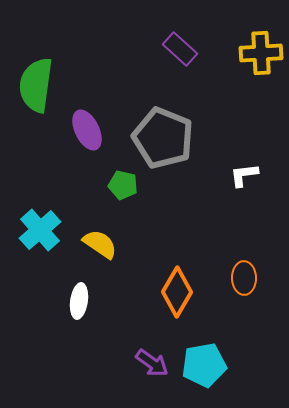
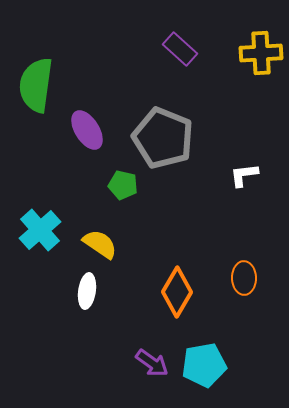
purple ellipse: rotated 6 degrees counterclockwise
white ellipse: moved 8 px right, 10 px up
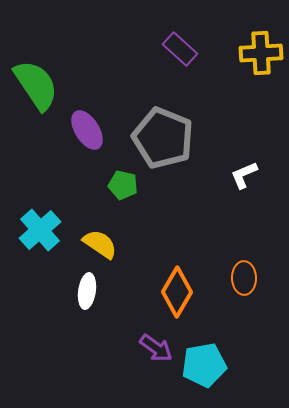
green semicircle: rotated 138 degrees clockwise
white L-shape: rotated 16 degrees counterclockwise
purple arrow: moved 4 px right, 15 px up
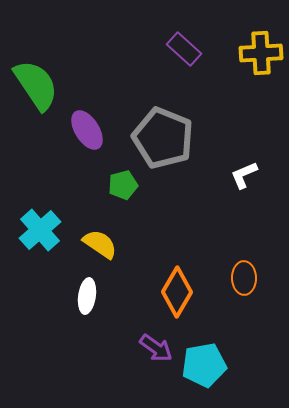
purple rectangle: moved 4 px right
green pentagon: rotated 28 degrees counterclockwise
white ellipse: moved 5 px down
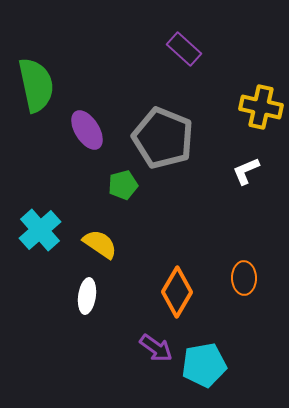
yellow cross: moved 54 px down; rotated 15 degrees clockwise
green semicircle: rotated 22 degrees clockwise
white L-shape: moved 2 px right, 4 px up
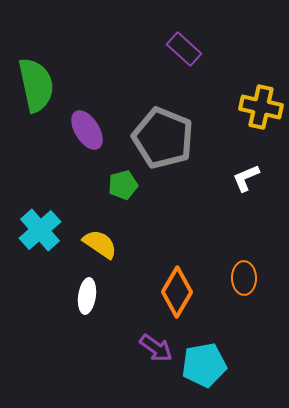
white L-shape: moved 7 px down
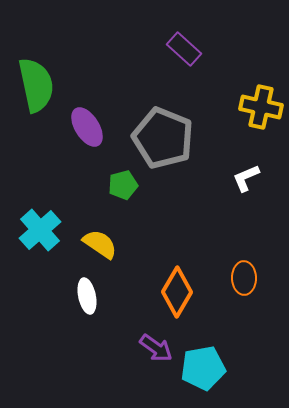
purple ellipse: moved 3 px up
white ellipse: rotated 20 degrees counterclockwise
cyan pentagon: moved 1 px left, 3 px down
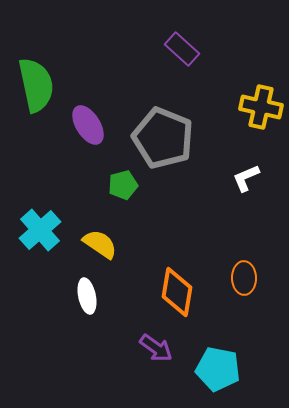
purple rectangle: moved 2 px left
purple ellipse: moved 1 px right, 2 px up
orange diamond: rotated 21 degrees counterclockwise
cyan pentagon: moved 15 px right, 1 px down; rotated 21 degrees clockwise
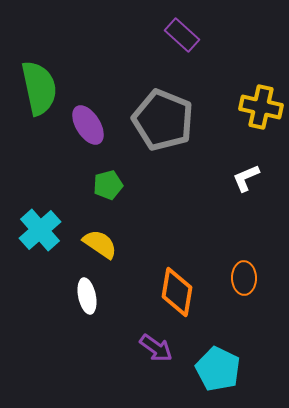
purple rectangle: moved 14 px up
green semicircle: moved 3 px right, 3 px down
gray pentagon: moved 18 px up
green pentagon: moved 15 px left
cyan pentagon: rotated 15 degrees clockwise
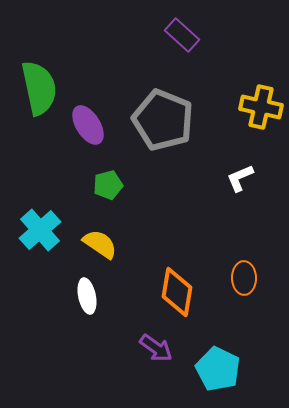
white L-shape: moved 6 px left
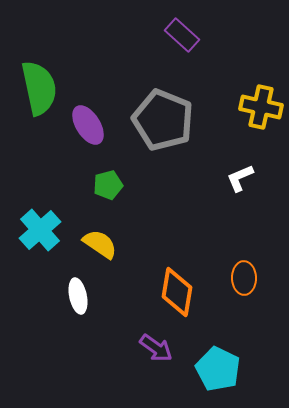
white ellipse: moved 9 px left
